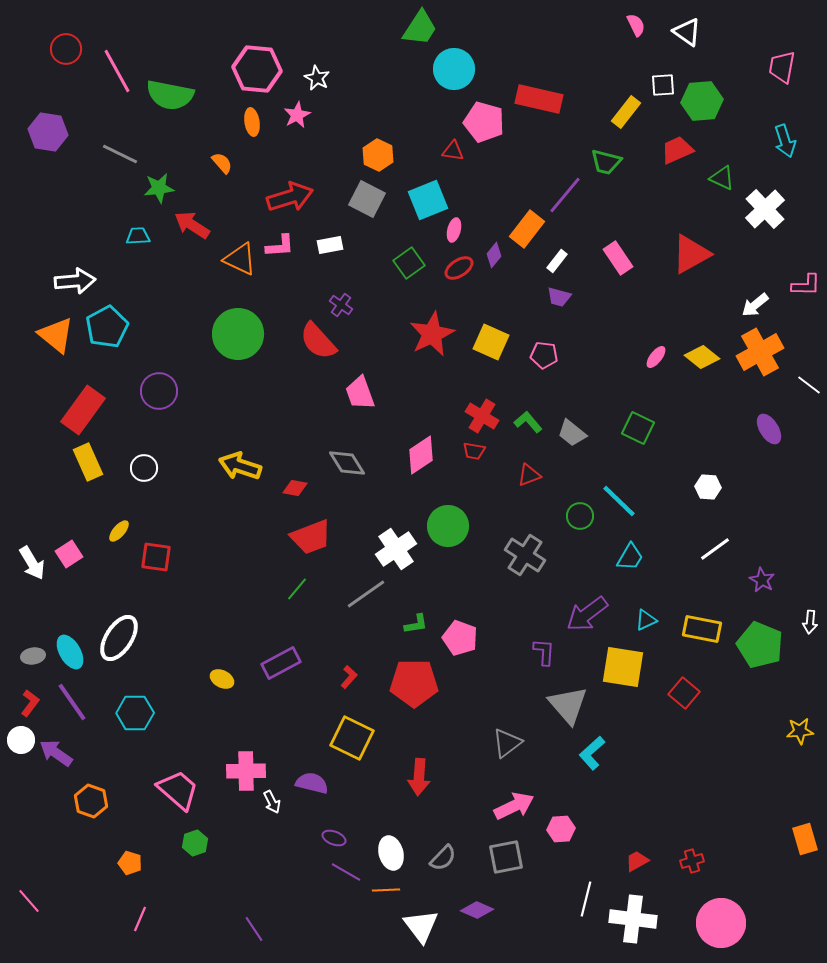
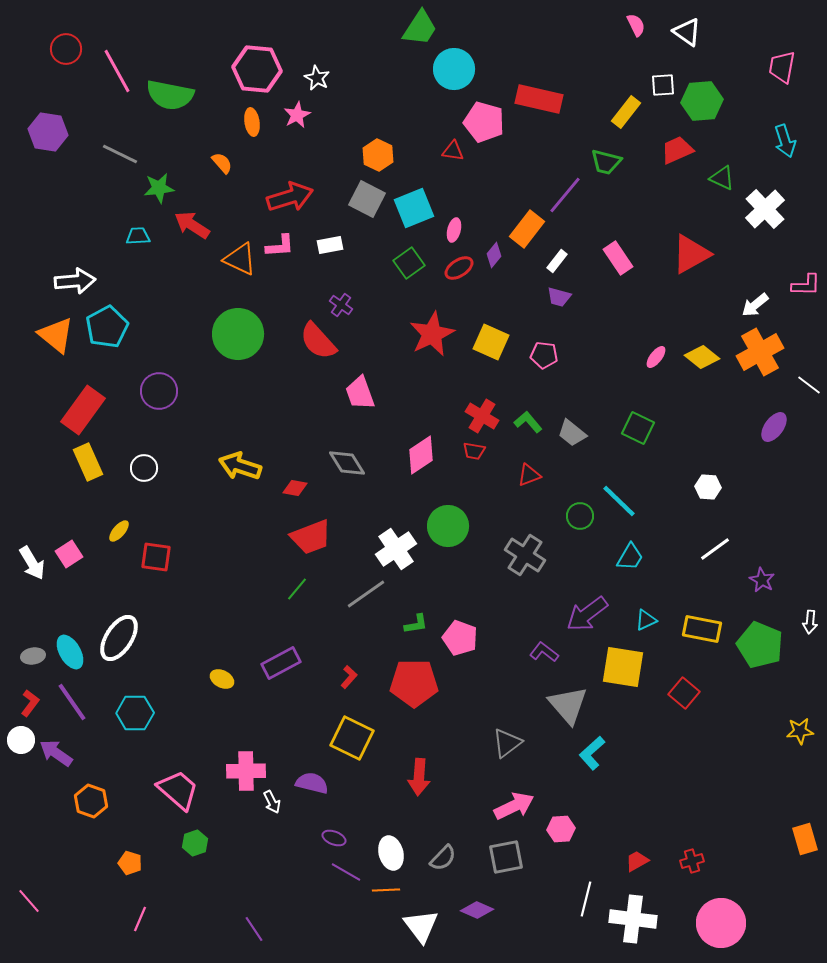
cyan square at (428, 200): moved 14 px left, 8 px down
purple ellipse at (769, 429): moved 5 px right, 2 px up; rotated 68 degrees clockwise
purple L-shape at (544, 652): rotated 56 degrees counterclockwise
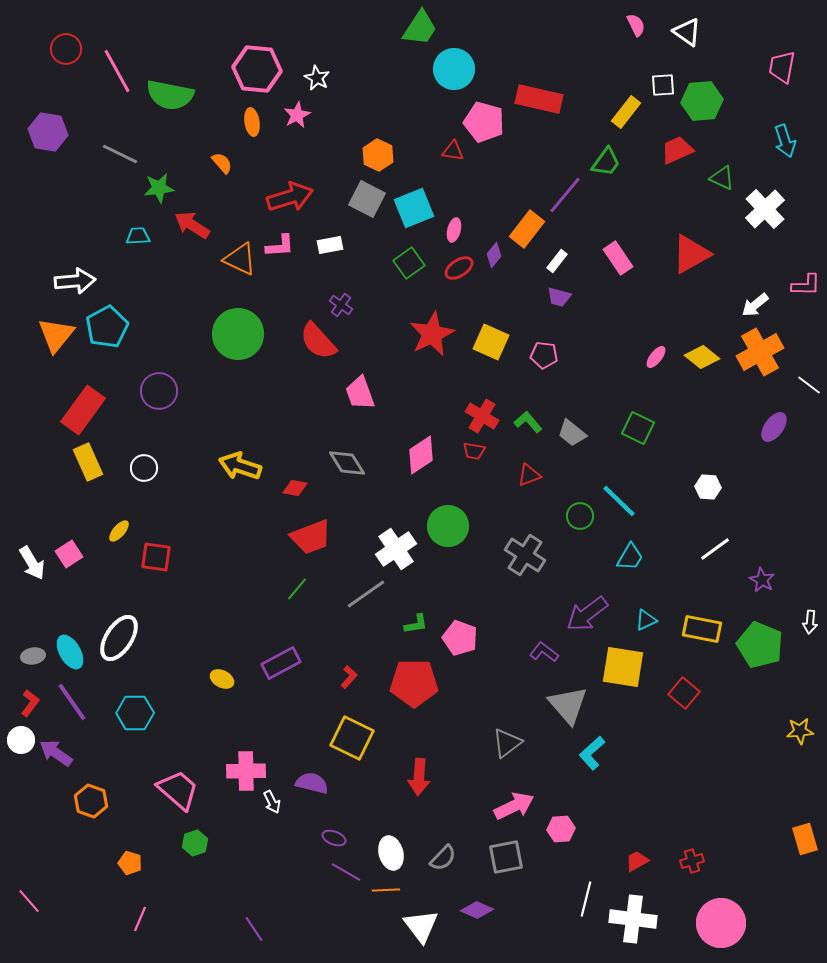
green trapezoid at (606, 162): rotated 68 degrees counterclockwise
orange triangle at (56, 335): rotated 30 degrees clockwise
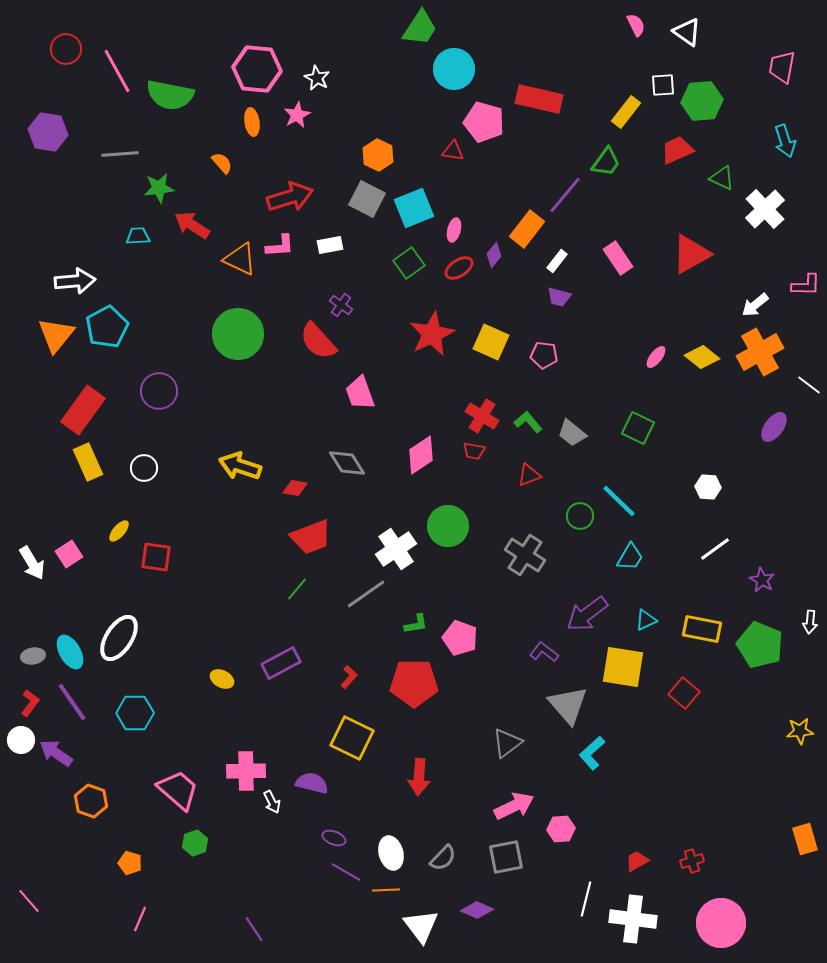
gray line at (120, 154): rotated 30 degrees counterclockwise
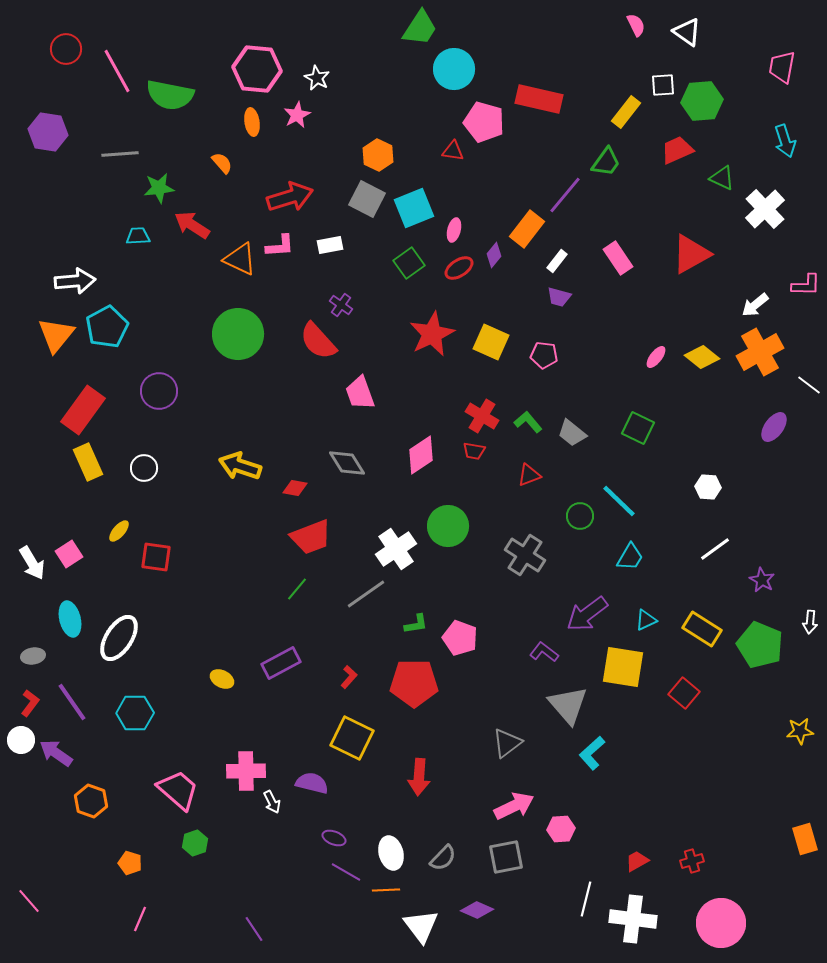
yellow rectangle at (702, 629): rotated 21 degrees clockwise
cyan ellipse at (70, 652): moved 33 px up; rotated 16 degrees clockwise
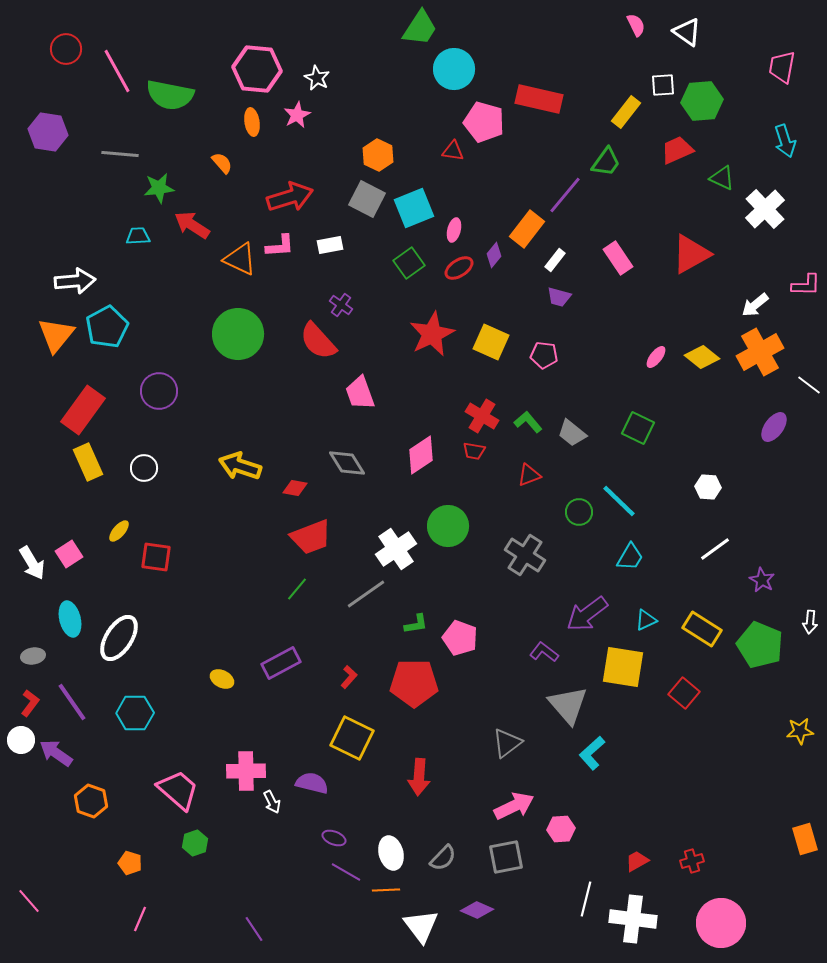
gray line at (120, 154): rotated 9 degrees clockwise
white rectangle at (557, 261): moved 2 px left, 1 px up
green circle at (580, 516): moved 1 px left, 4 px up
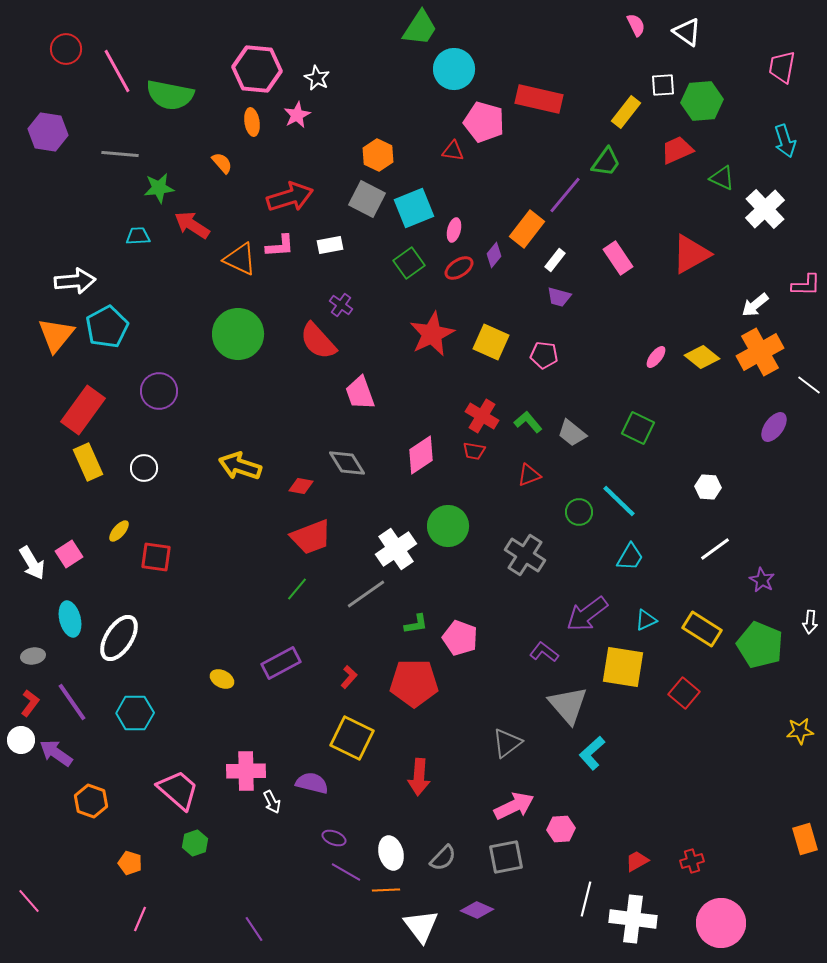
red diamond at (295, 488): moved 6 px right, 2 px up
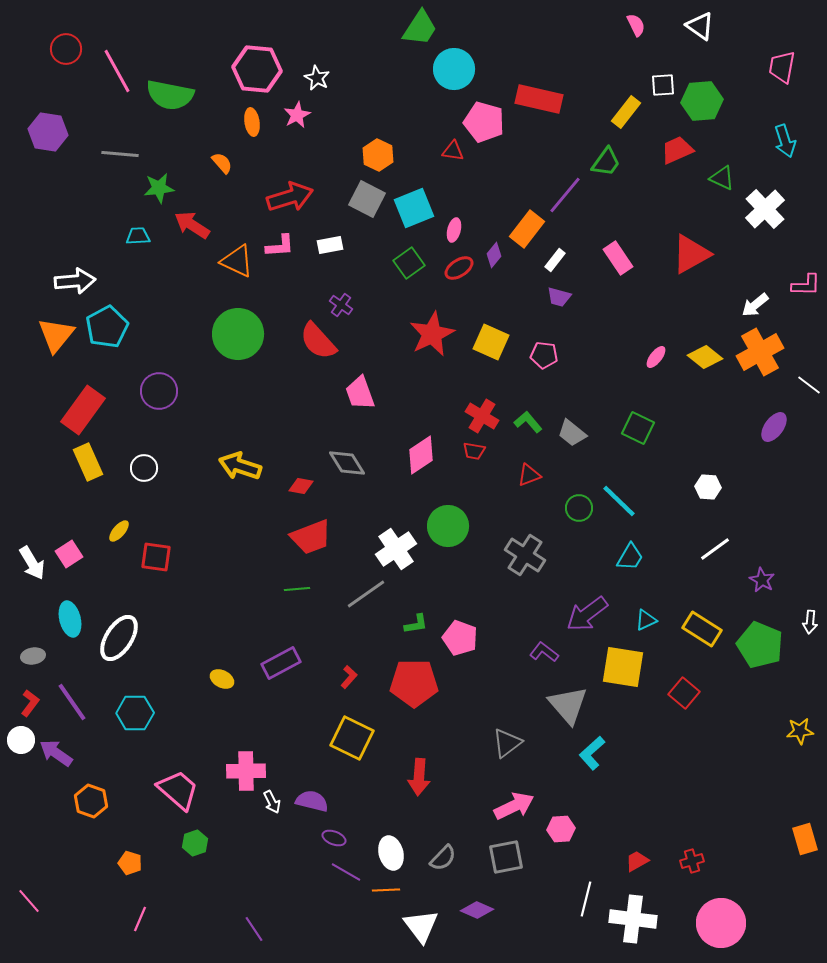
white triangle at (687, 32): moved 13 px right, 6 px up
orange triangle at (240, 259): moved 3 px left, 2 px down
yellow diamond at (702, 357): moved 3 px right
green circle at (579, 512): moved 4 px up
green line at (297, 589): rotated 45 degrees clockwise
purple semicircle at (312, 783): moved 18 px down
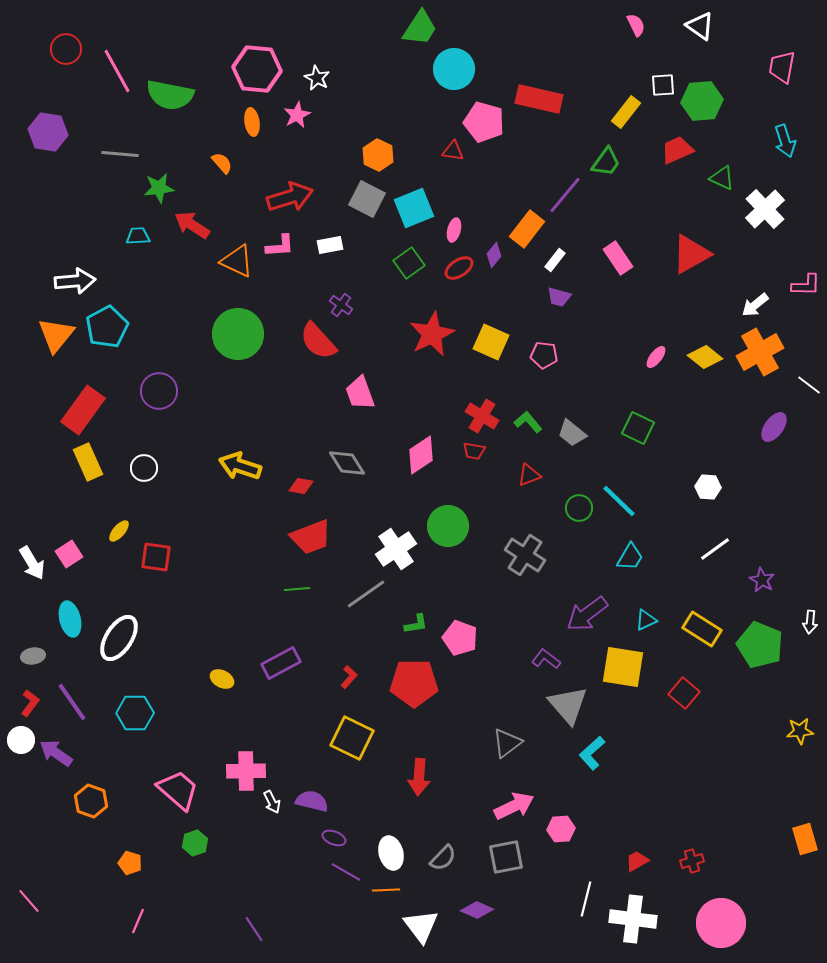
purple L-shape at (544, 652): moved 2 px right, 7 px down
pink line at (140, 919): moved 2 px left, 2 px down
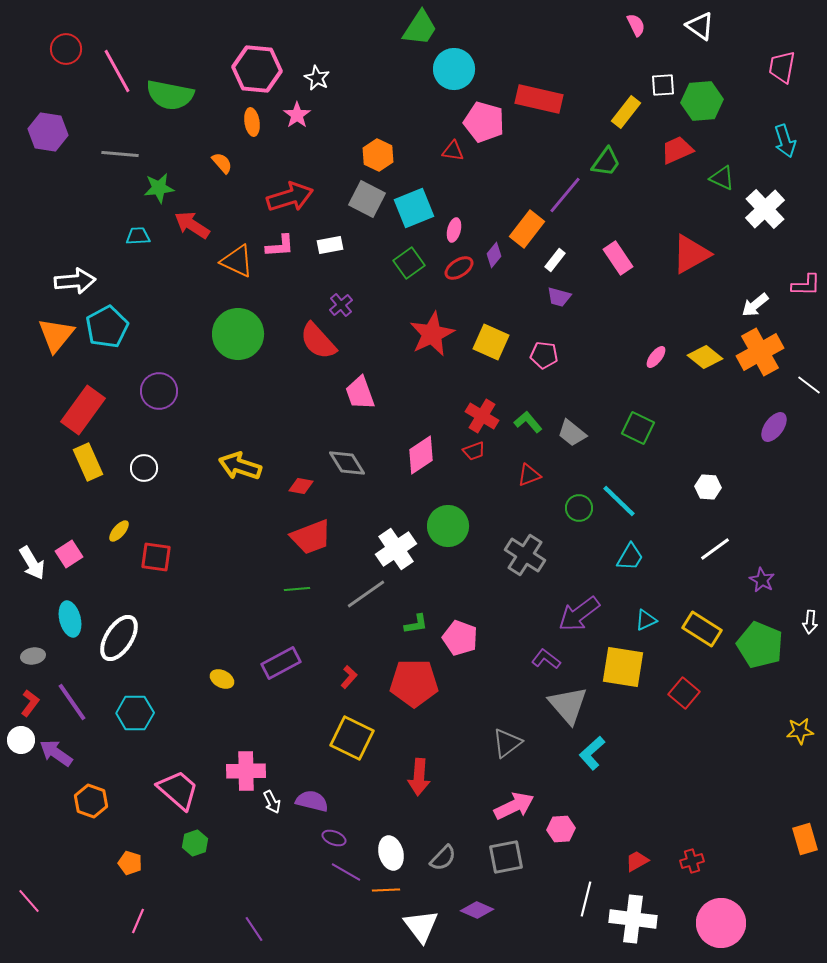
pink star at (297, 115): rotated 8 degrees counterclockwise
purple cross at (341, 305): rotated 15 degrees clockwise
red trapezoid at (474, 451): rotated 30 degrees counterclockwise
purple arrow at (587, 614): moved 8 px left
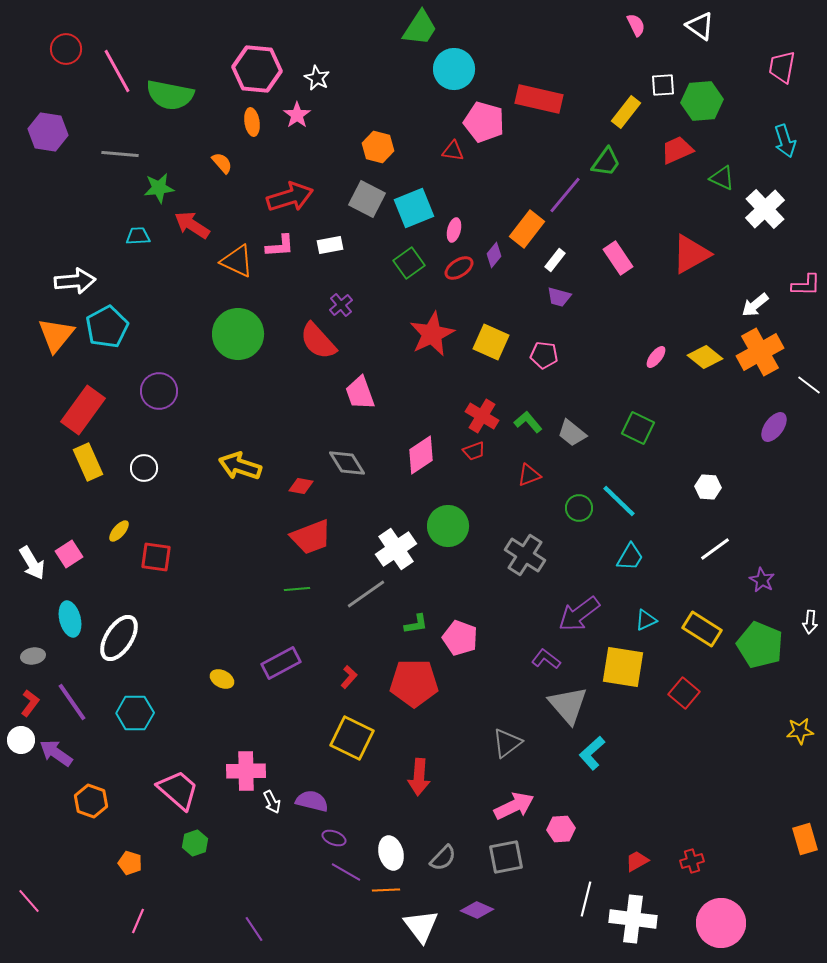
orange hexagon at (378, 155): moved 8 px up; rotated 12 degrees counterclockwise
